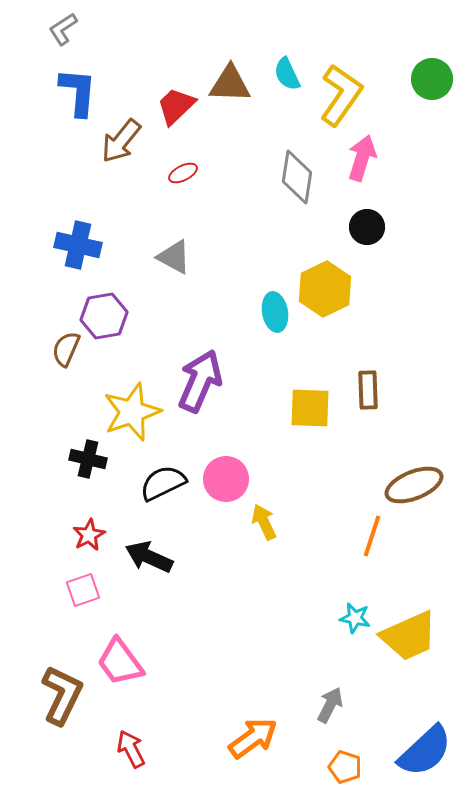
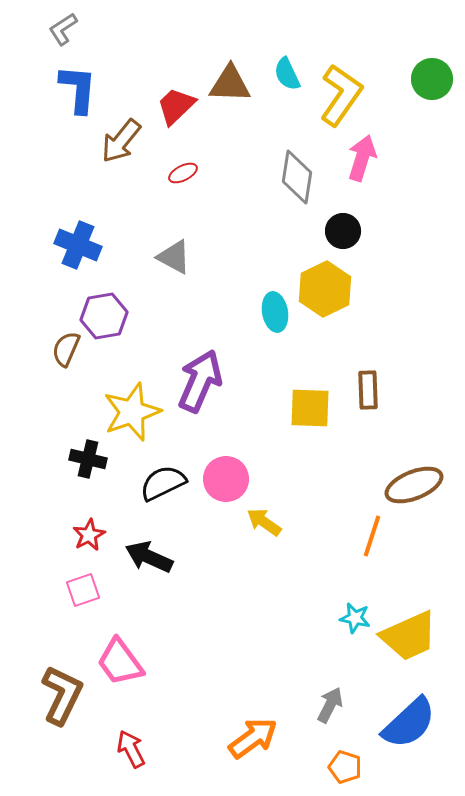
blue L-shape: moved 3 px up
black circle: moved 24 px left, 4 px down
blue cross: rotated 9 degrees clockwise
yellow arrow: rotated 30 degrees counterclockwise
blue semicircle: moved 16 px left, 28 px up
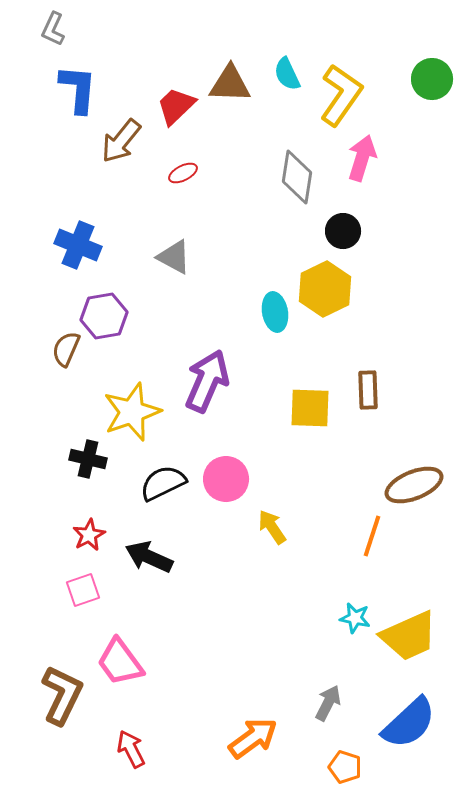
gray L-shape: moved 10 px left; rotated 32 degrees counterclockwise
purple arrow: moved 7 px right
yellow arrow: moved 8 px right, 5 px down; rotated 21 degrees clockwise
gray arrow: moved 2 px left, 2 px up
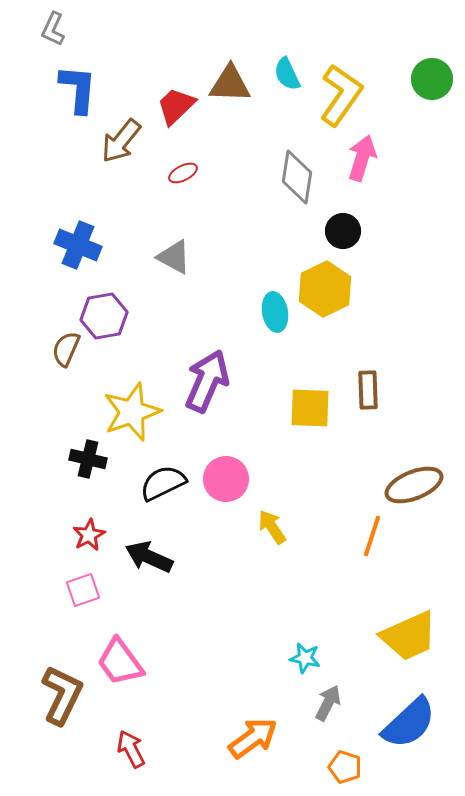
cyan star: moved 50 px left, 40 px down
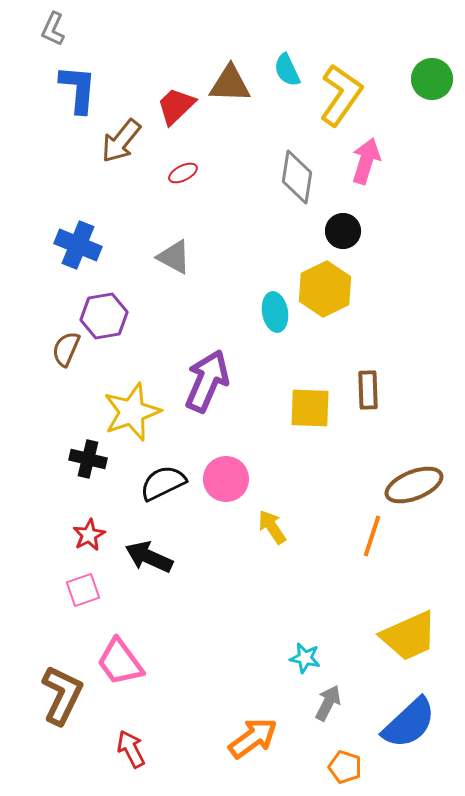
cyan semicircle: moved 4 px up
pink arrow: moved 4 px right, 3 px down
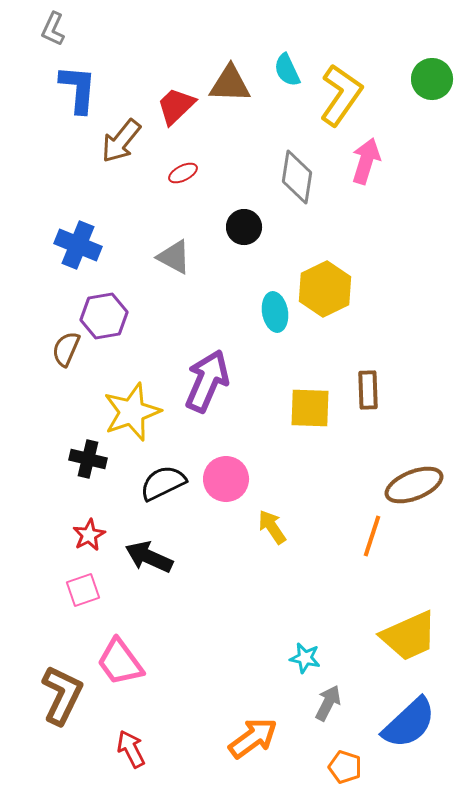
black circle: moved 99 px left, 4 px up
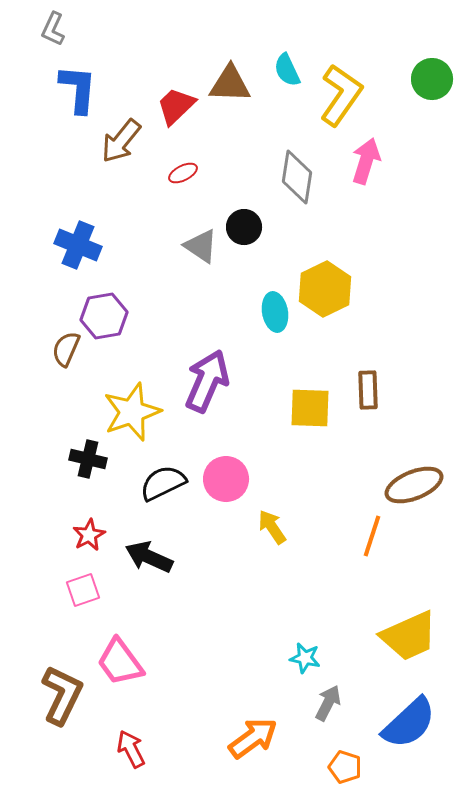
gray triangle: moved 27 px right, 11 px up; rotated 6 degrees clockwise
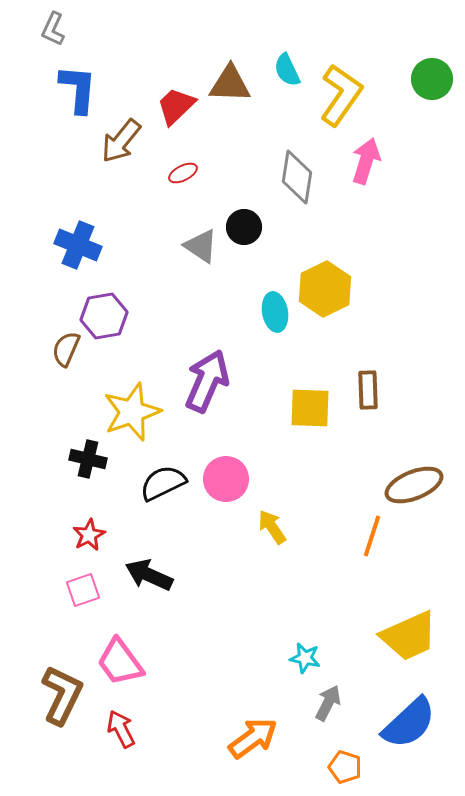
black arrow: moved 18 px down
red arrow: moved 10 px left, 20 px up
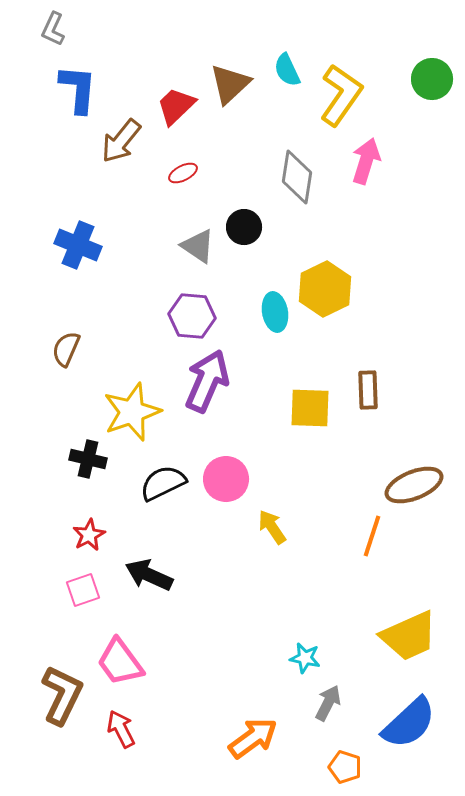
brown triangle: rotated 45 degrees counterclockwise
gray triangle: moved 3 px left
purple hexagon: moved 88 px right; rotated 15 degrees clockwise
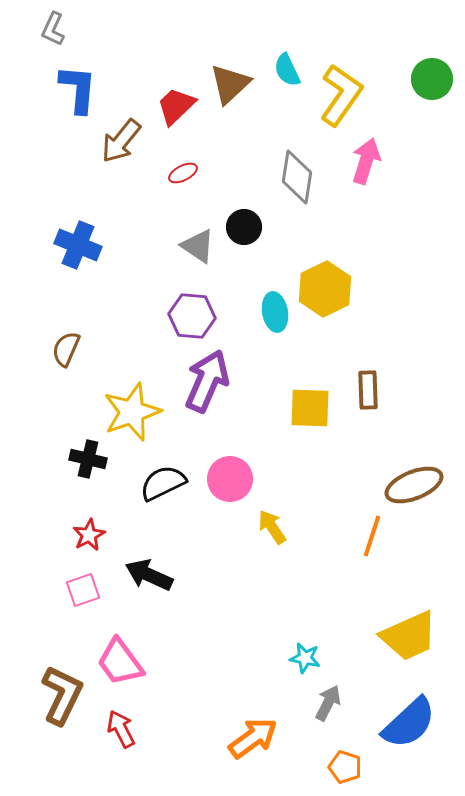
pink circle: moved 4 px right
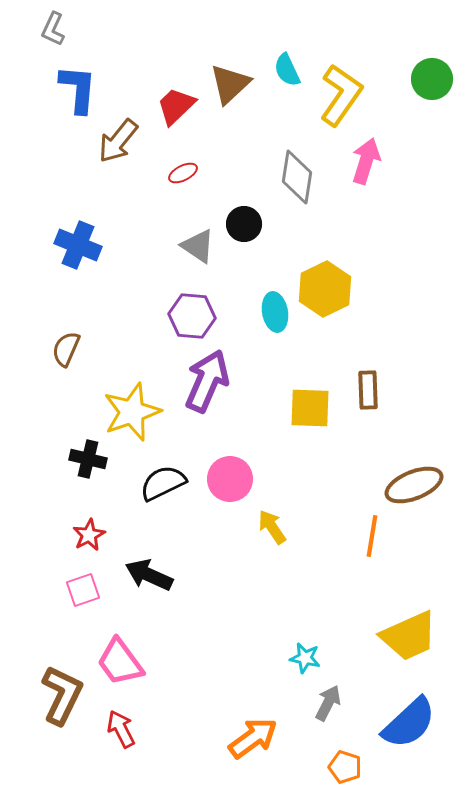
brown arrow: moved 3 px left
black circle: moved 3 px up
orange line: rotated 9 degrees counterclockwise
